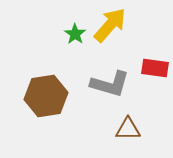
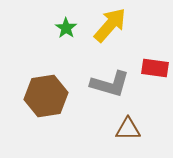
green star: moved 9 px left, 6 px up
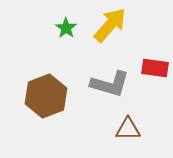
brown hexagon: rotated 12 degrees counterclockwise
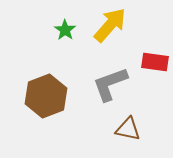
green star: moved 1 px left, 2 px down
red rectangle: moved 6 px up
gray L-shape: rotated 144 degrees clockwise
brown triangle: rotated 12 degrees clockwise
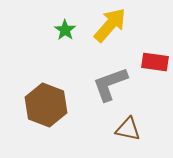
brown hexagon: moved 9 px down; rotated 18 degrees counterclockwise
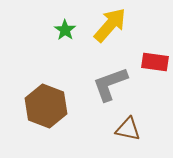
brown hexagon: moved 1 px down
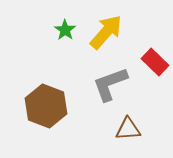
yellow arrow: moved 4 px left, 7 px down
red rectangle: rotated 36 degrees clockwise
brown triangle: rotated 16 degrees counterclockwise
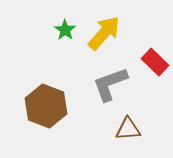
yellow arrow: moved 2 px left, 1 px down
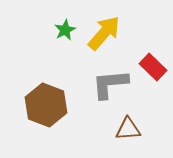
green star: rotated 10 degrees clockwise
red rectangle: moved 2 px left, 5 px down
gray L-shape: rotated 15 degrees clockwise
brown hexagon: moved 1 px up
